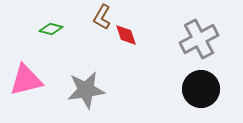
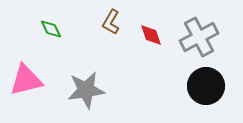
brown L-shape: moved 9 px right, 5 px down
green diamond: rotated 50 degrees clockwise
red diamond: moved 25 px right
gray cross: moved 2 px up
black circle: moved 5 px right, 3 px up
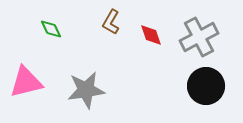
pink triangle: moved 2 px down
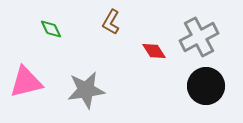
red diamond: moved 3 px right, 16 px down; rotated 15 degrees counterclockwise
